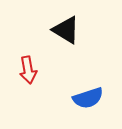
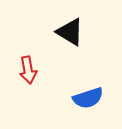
black triangle: moved 4 px right, 2 px down
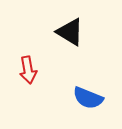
blue semicircle: rotated 40 degrees clockwise
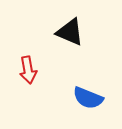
black triangle: rotated 8 degrees counterclockwise
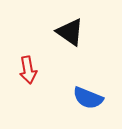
black triangle: rotated 12 degrees clockwise
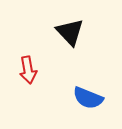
black triangle: rotated 12 degrees clockwise
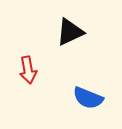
black triangle: rotated 48 degrees clockwise
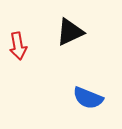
red arrow: moved 10 px left, 24 px up
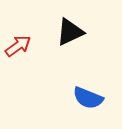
red arrow: rotated 116 degrees counterclockwise
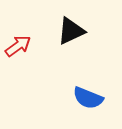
black triangle: moved 1 px right, 1 px up
